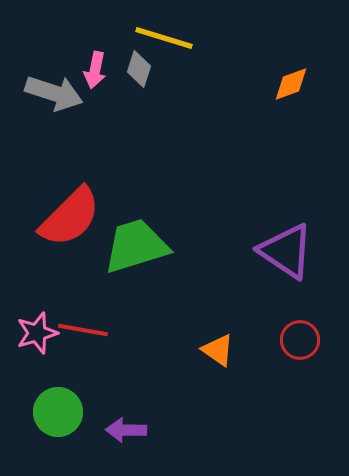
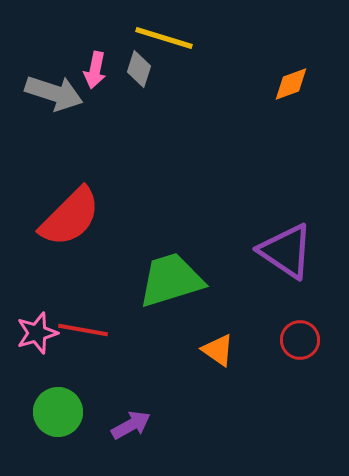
green trapezoid: moved 35 px right, 34 px down
purple arrow: moved 5 px right, 5 px up; rotated 150 degrees clockwise
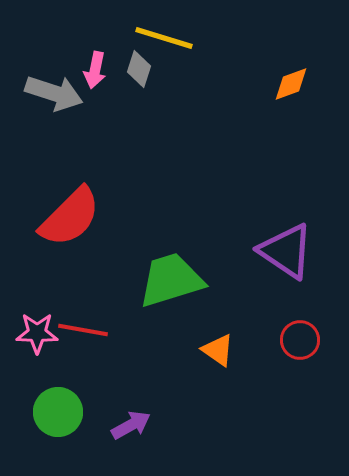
pink star: rotated 18 degrees clockwise
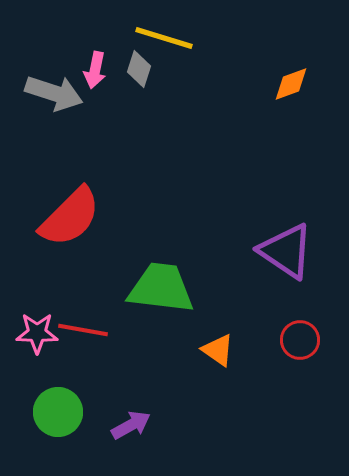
green trapezoid: moved 10 px left, 8 px down; rotated 24 degrees clockwise
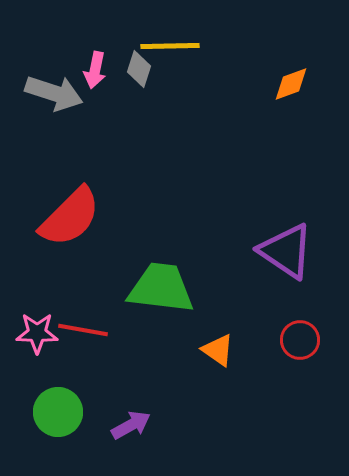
yellow line: moved 6 px right, 8 px down; rotated 18 degrees counterclockwise
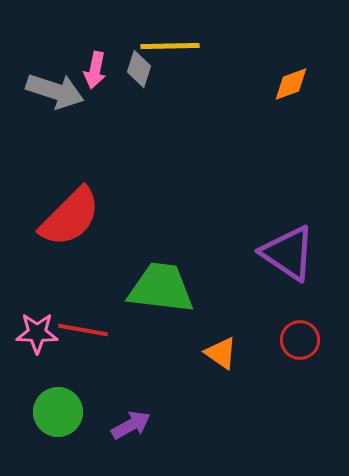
gray arrow: moved 1 px right, 2 px up
purple triangle: moved 2 px right, 2 px down
orange triangle: moved 3 px right, 3 px down
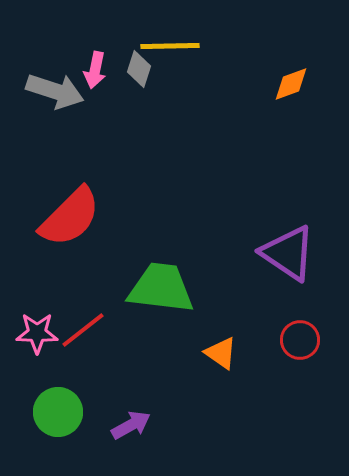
red line: rotated 48 degrees counterclockwise
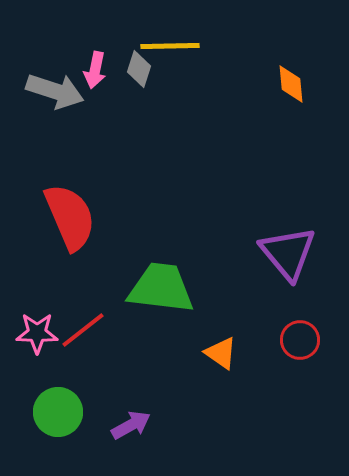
orange diamond: rotated 75 degrees counterclockwise
red semicircle: rotated 68 degrees counterclockwise
purple triangle: rotated 16 degrees clockwise
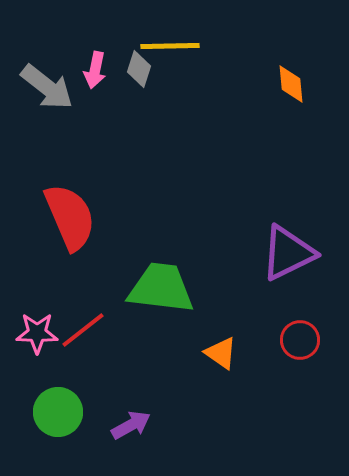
gray arrow: moved 8 px left, 4 px up; rotated 20 degrees clockwise
purple triangle: rotated 44 degrees clockwise
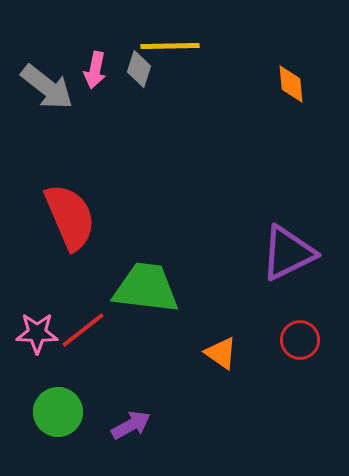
green trapezoid: moved 15 px left
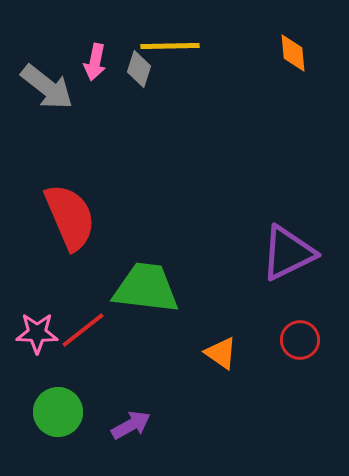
pink arrow: moved 8 px up
orange diamond: moved 2 px right, 31 px up
